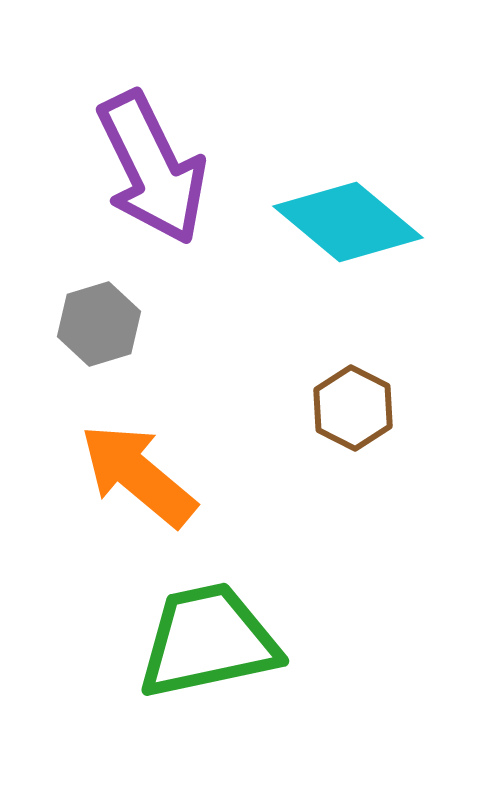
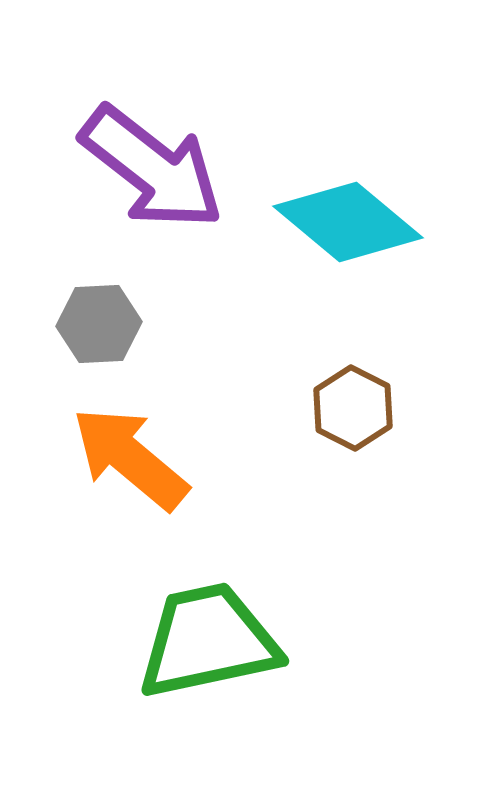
purple arrow: rotated 26 degrees counterclockwise
gray hexagon: rotated 14 degrees clockwise
orange arrow: moved 8 px left, 17 px up
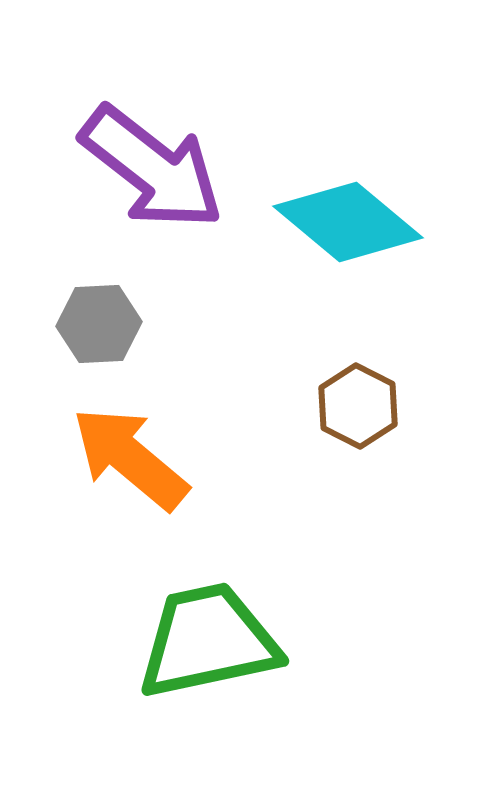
brown hexagon: moved 5 px right, 2 px up
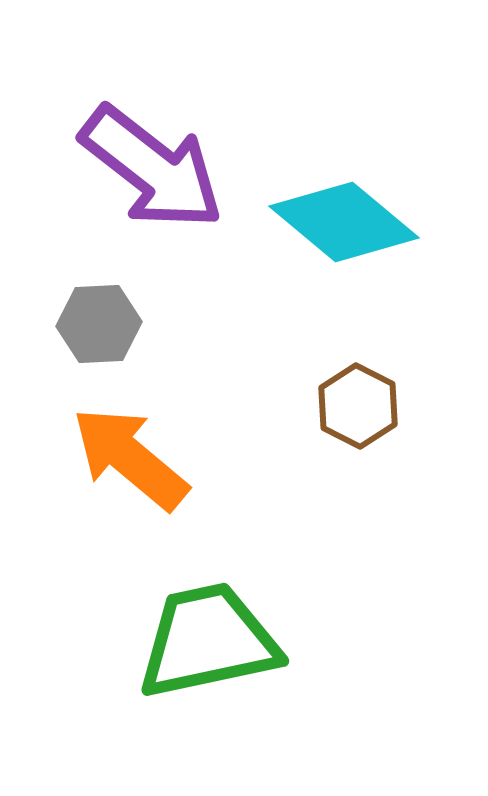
cyan diamond: moved 4 px left
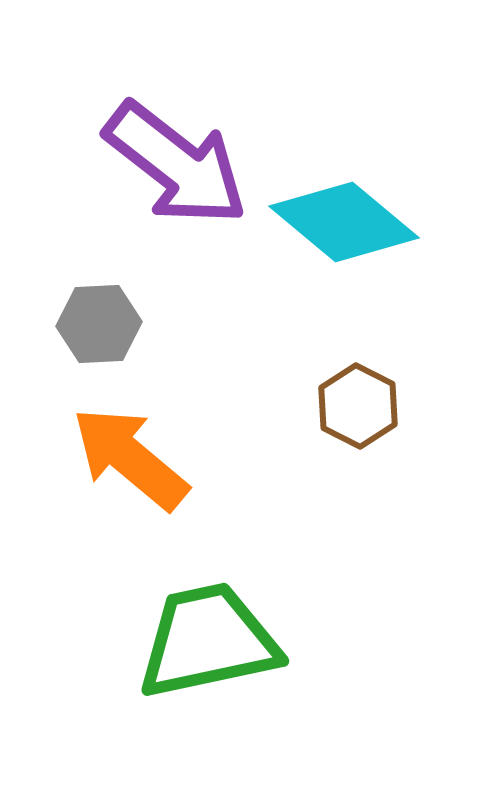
purple arrow: moved 24 px right, 4 px up
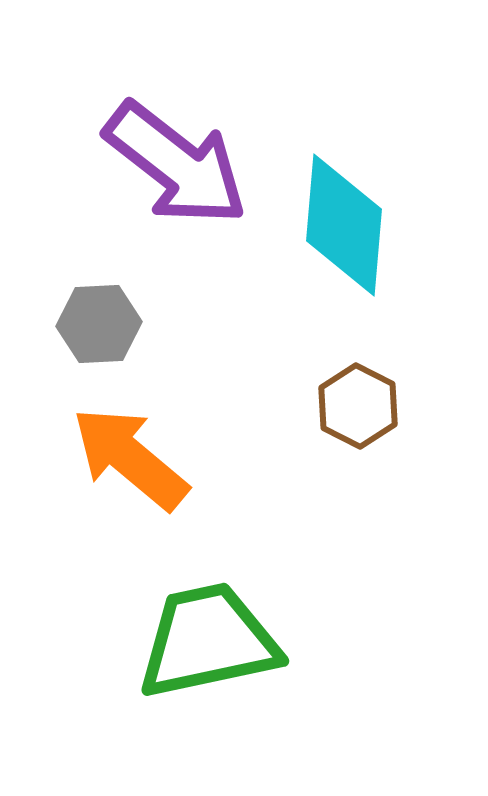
cyan diamond: moved 3 px down; rotated 55 degrees clockwise
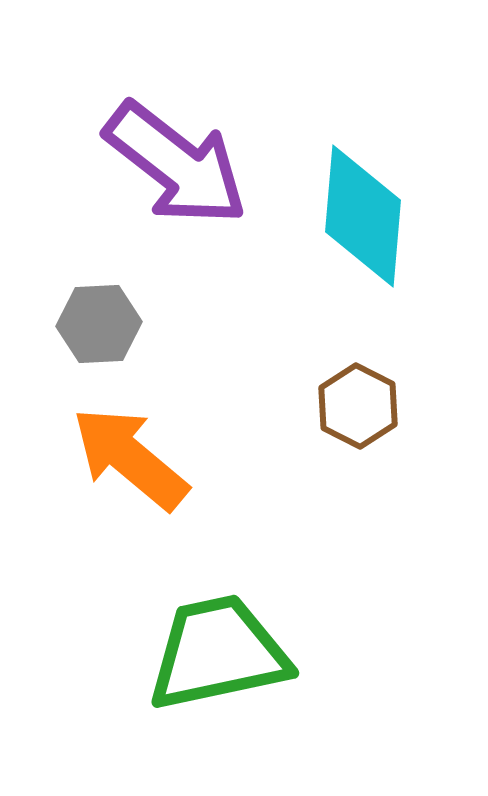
cyan diamond: moved 19 px right, 9 px up
green trapezoid: moved 10 px right, 12 px down
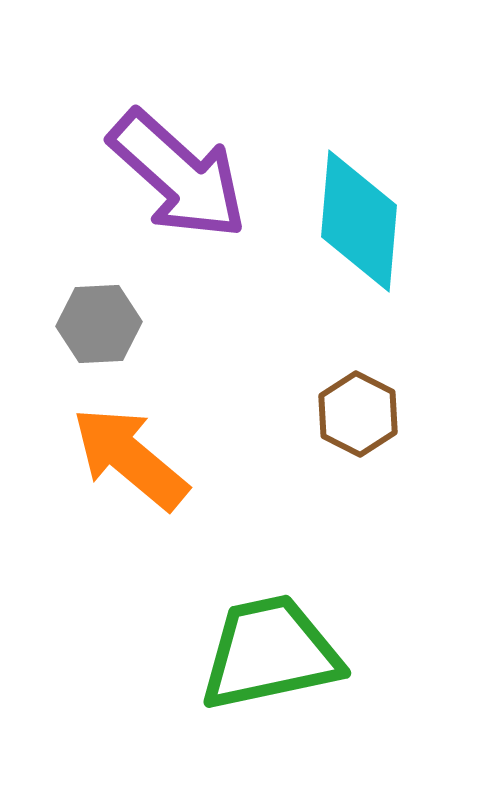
purple arrow: moved 2 px right, 11 px down; rotated 4 degrees clockwise
cyan diamond: moved 4 px left, 5 px down
brown hexagon: moved 8 px down
green trapezoid: moved 52 px right
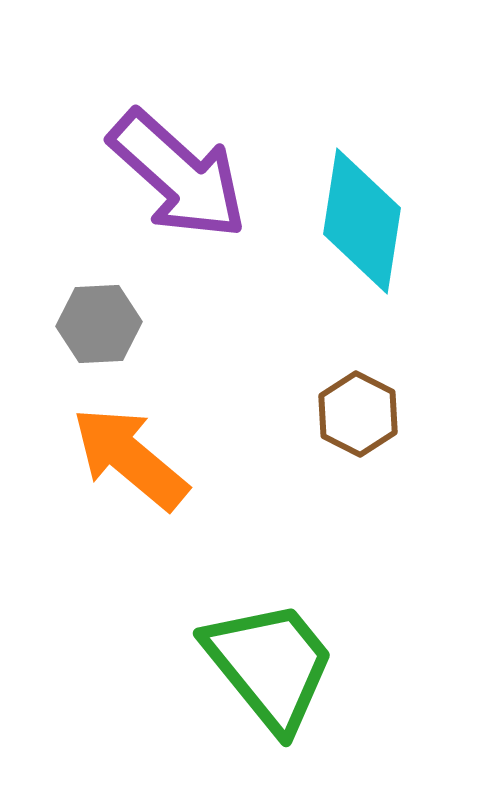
cyan diamond: moved 3 px right; rotated 4 degrees clockwise
green trapezoid: moved 12 px down; rotated 63 degrees clockwise
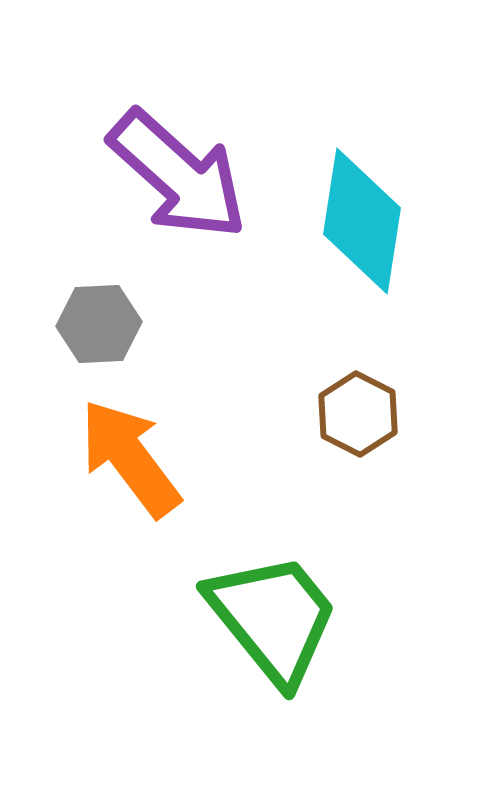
orange arrow: rotated 13 degrees clockwise
green trapezoid: moved 3 px right, 47 px up
